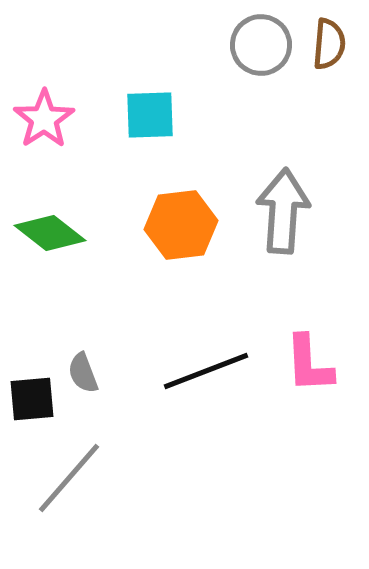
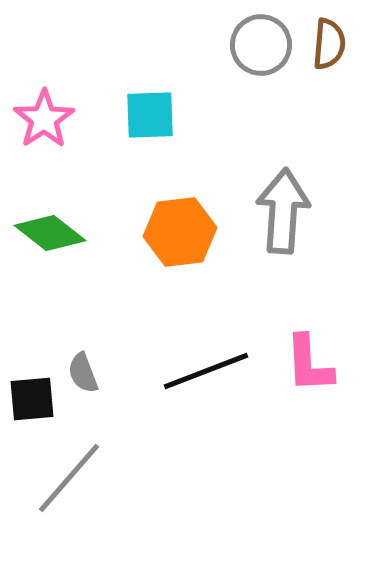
orange hexagon: moved 1 px left, 7 px down
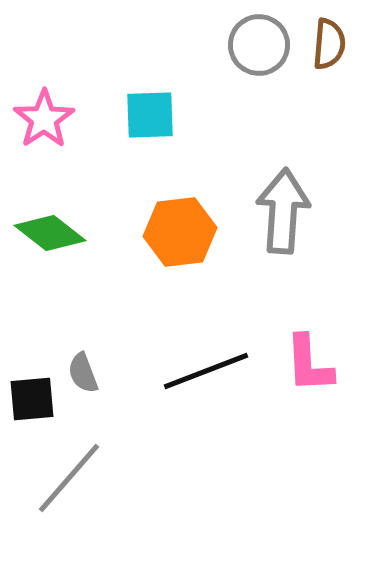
gray circle: moved 2 px left
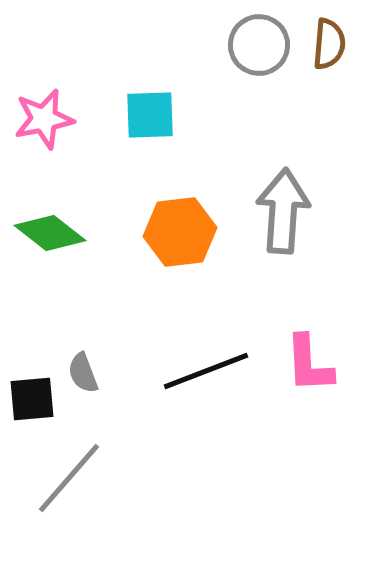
pink star: rotated 22 degrees clockwise
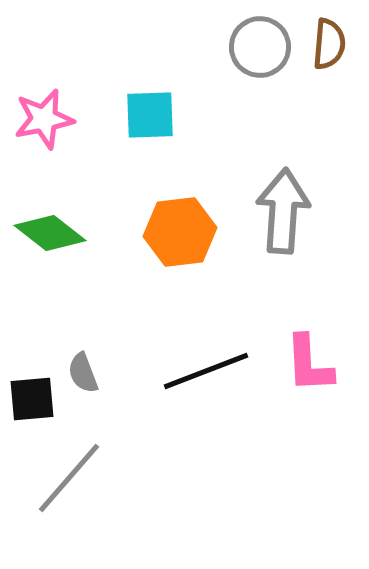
gray circle: moved 1 px right, 2 px down
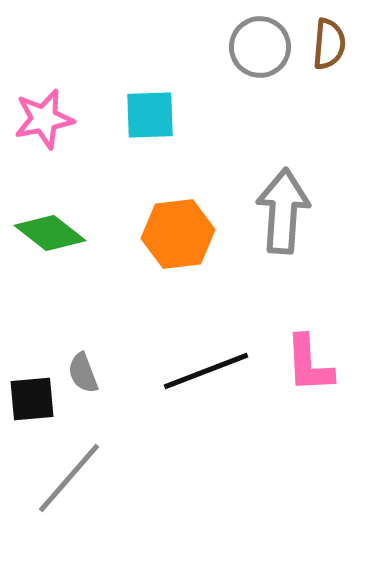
orange hexagon: moved 2 px left, 2 px down
